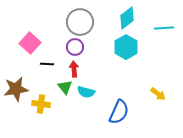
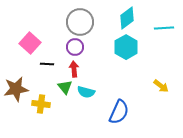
yellow arrow: moved 3 px right, 8 px up
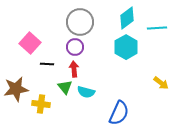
cyan line: moved 7 px left
yellow arrow: moved 3 px up
blue semicircle: moved 1 px down
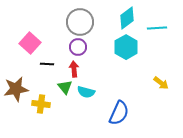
purple circle: moved 3 px right
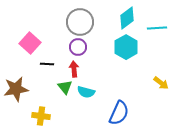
yellow cross: moved 12 px down
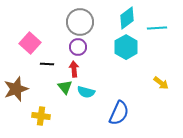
brown star: rotated 10 degrees counterclockwise
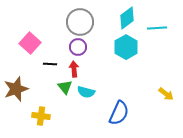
black line: moved 3 px right
yellow arrow: moved 5 px right, 11 px down
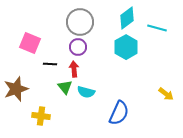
cyan line: rotated 18 degrees clockwise
pink square: rotated 20 degrees counterclockwise
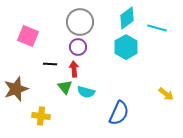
pink square: moved 2 px left, 7 px up
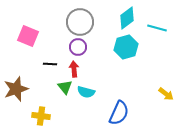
cyan hexagon: rotated 15 degrees clockwise
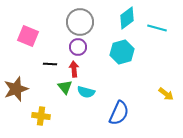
cyan hexagon: moved 4 px left, 5 px down
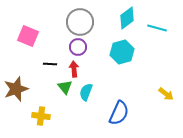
cyan semicircle: rotated 96 degrees clockwise
